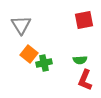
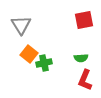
green semicircle: moved 1 px right, 2 px up
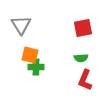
red square: moved 1 px left, 8 px down
orange square: moved 1 px right, 1 px down; rotated 24 degrees counterclockwise
green cross: moved 8 px left, 4 px down; rotated 14 degrees clockwise
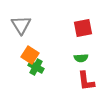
orange square: rotated 18 degrees clockwise
green cross: rotated 28 degrees clockwise
red L-shape: moved 1 px right, 1 px down; rotated 30 degrees counterclockwise
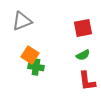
gray triangle: moved 1 px right, 4 px up; rotated 40 degrees clockwise
green semicircle: moved 2 px right, 3 px up; rotated 24 degrees counterclockwise
green cross: rotated 21 degrees counterclockwise
red L-shape: moved 1 px right
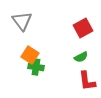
gray triangle: rotated 45 degrees counterclockwise
red square: rotated 18 degrees counterclockwise
green semicircle: moved 2 px left, 2 px down
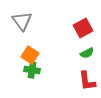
green semicircle: moved 6 px right, 4 px up
green cross: moved 4 px left, 3 px down
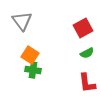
green cross: moved 1 px right
red L-shape: moved 2 px down
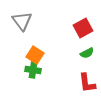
orange square: moved 5 px right
